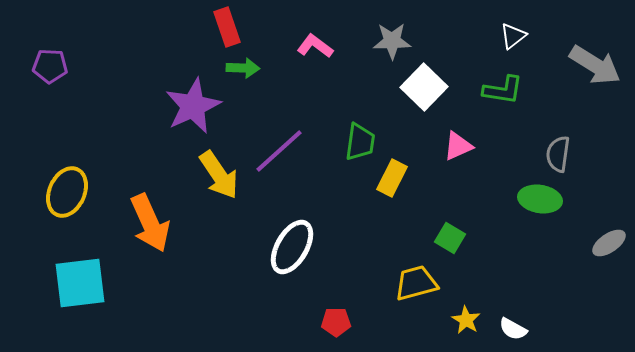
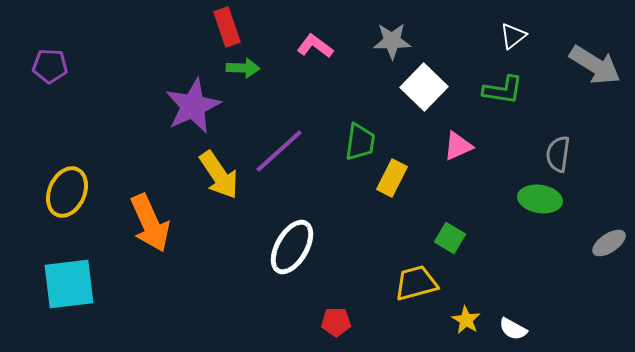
cyan square: moved 11 px left, 1 px down
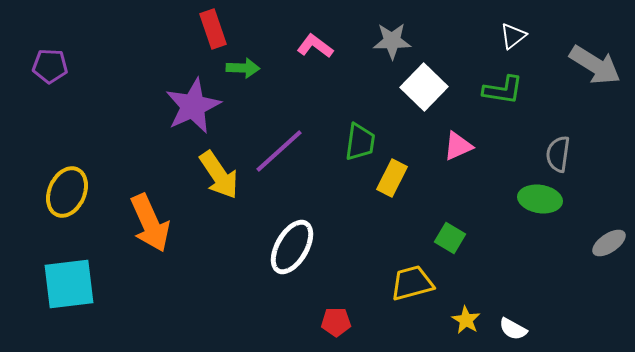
red rectangle: moved 14 px left, 2 px down
yellow trapezoid: moved 4 px left
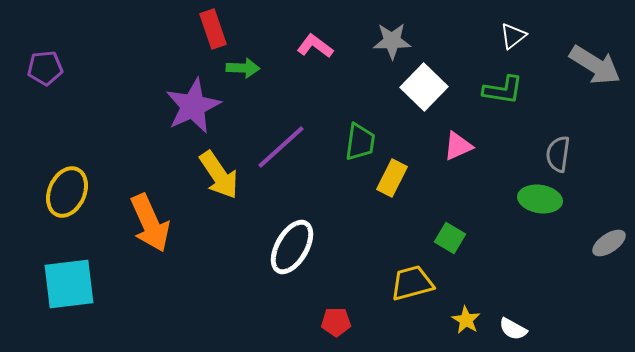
purple pentagon: moved 5 px left, 2 px down; rotated 8 degrees counterclockwise
purple line: moved 2 px right, 4 px up
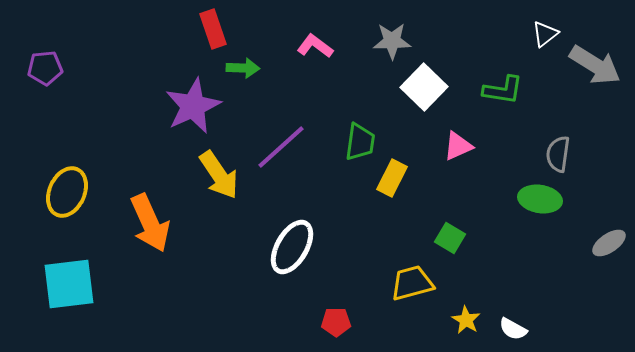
white triangle: moved 32 px right, 2 px up
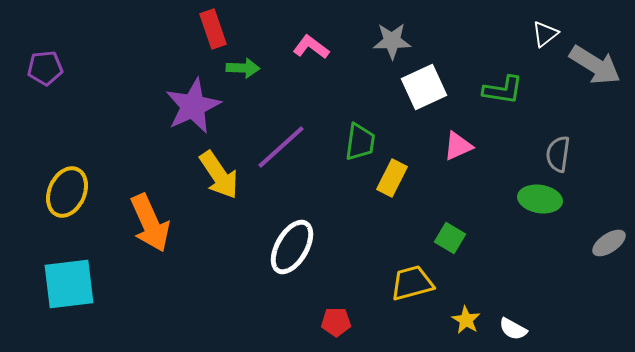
pink L-shape: moved 4 px left, 1 px down
white square: rotated 21 degrees clockwise
